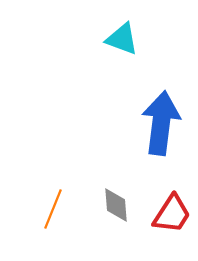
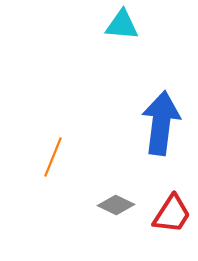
cyan triangle: moved 14 px up; rotated 15 degrees counterclockwise
gray diamond: rotated 60 degrees counterclockwise
orange line: moved 52 px up
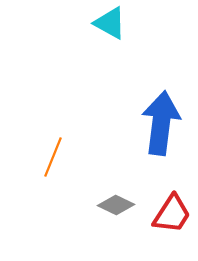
cyan triangle: moved 12 px left, 2 px up; rotated 24 degrees clockwise
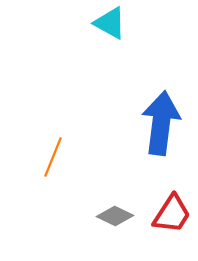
gray diamond: moved 1 px left, 11 px down
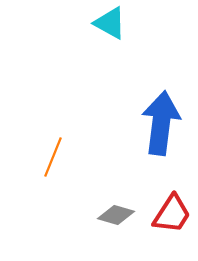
gray diamond: moved 1 px right, 1 px up; rotated 9 degrees counterclockwise
